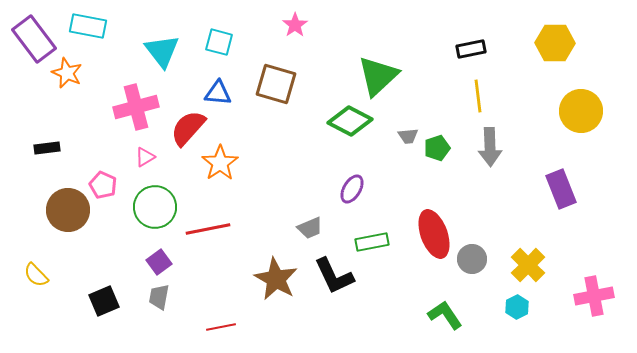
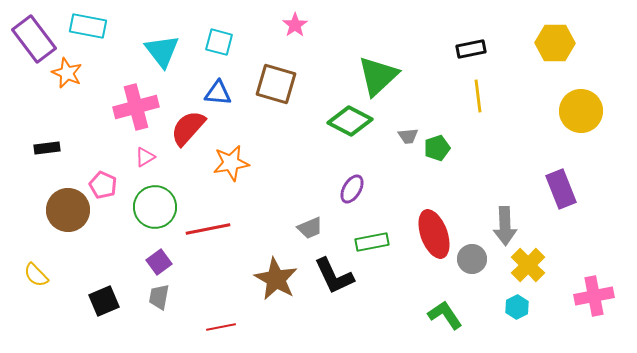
gray arrow at (490, 147): moved 15 px right, 79 px down
orange star at (220, 163): moved 11 px right; rotated 24 degrees clockwise
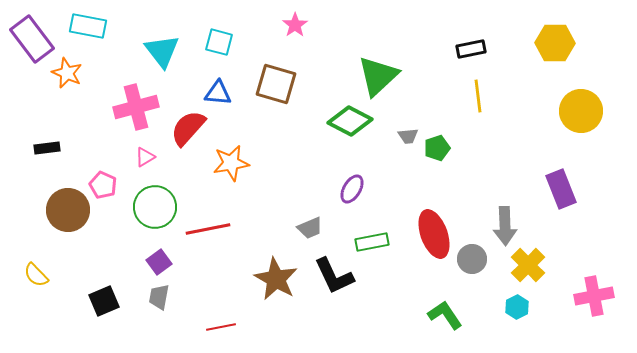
purple rectangle at (34, 39): moved 2 px left
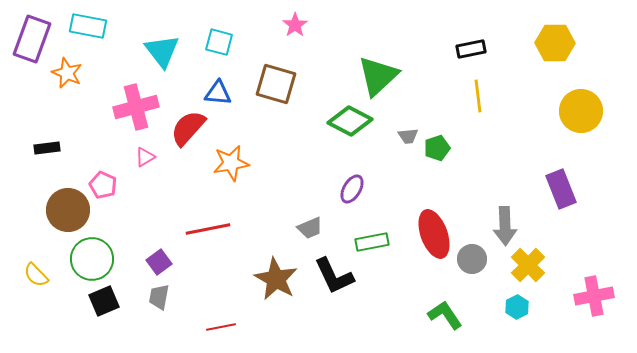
purple rectangle at (32, 39): rotated 57 degrees clockwise
green circle at (155, 207): moved 63 px left, 52 px down
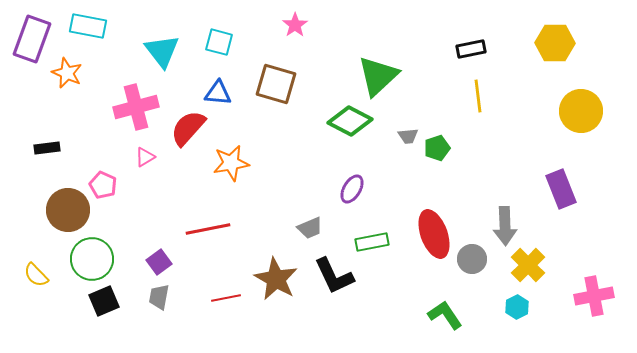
red line at (221, 327): moved 5 px right, 29 px up
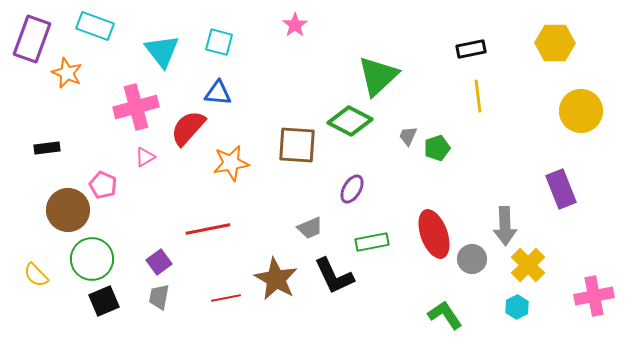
cyan rectangle at (88, 26): moved 7 px right; rotated 9 degrees clockwise
brown square at (276, 84): moved 21 px right, 61 px down; rotated 12 degrees counterclockwise
gray trapezoid at (408, 136): rotated 120 degrees clockwise
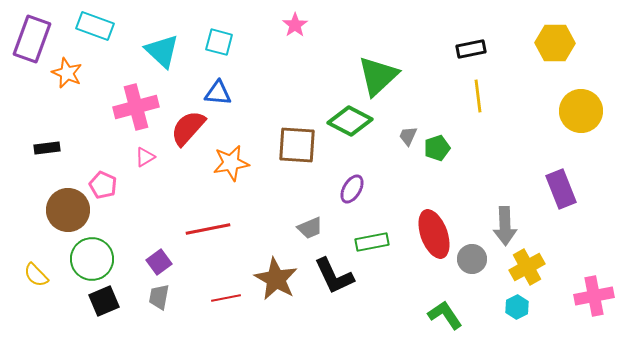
cyan triangle at (162, 51): rotated 9 degrees counterclockwise
yellow cross at (528, 265): moved 1 px left, 2 px down; rotated 16 degrees clockwise
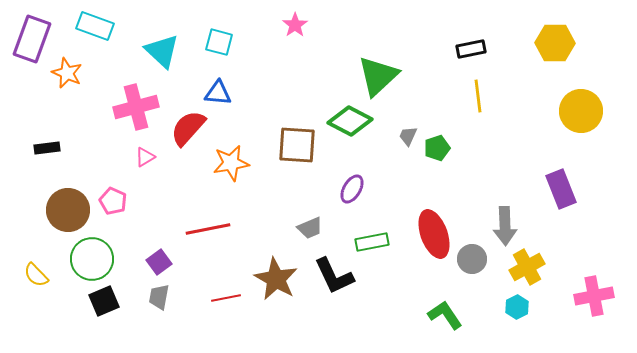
pink pentagon at (103, 185): moved 10 px right, 16 px down
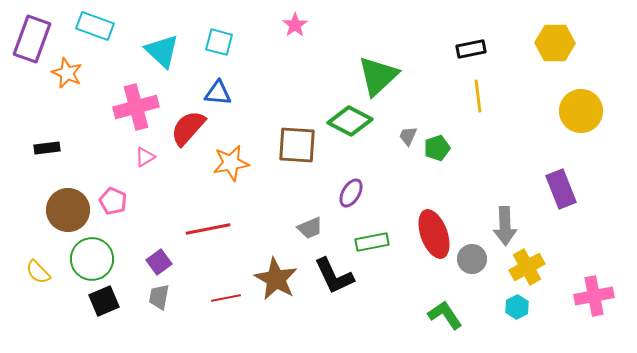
purple ellipse at (352, 189): moved 1 px left, 4 px down
yellow semicircle at (36, 275): moved 2 px right, 3 px up
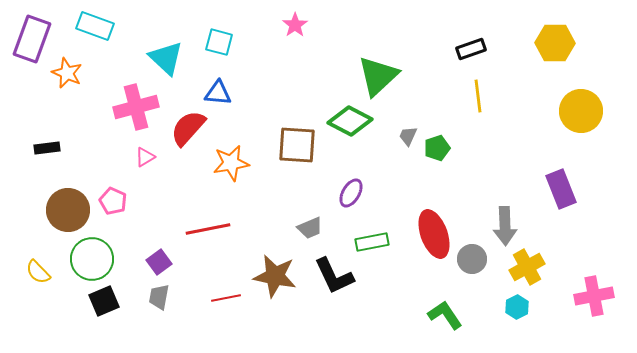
black rectangle at (471, 49): rotated 8 degrees counterclockwise
cyan triangle at (162, 51): moved 4 px right, 7 px down
brown star at (276, 279): moved 1 px left, 3 px up; rotated 18 degrees counterclockwise
